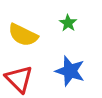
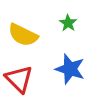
blue star: moved 2 px up
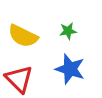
green star: moved 8 px down; rotated 30 degrees clockwise
yellow semicircle: moved 1 px down
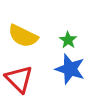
green star: moved 9 px down; rotated 30 degrees counterclockwise
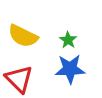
blue star: rotated 20 degrees counterclockwise
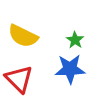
green star: moved 7 px right
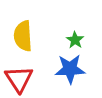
yellow semicircle: rotated 60 degrees clockwise
red triangle: rotated 12 degrees clockwise
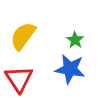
yellow semicircle: rotated 40 degrees clockwise
blue star: rotated 12 degrees clockwise
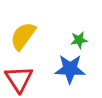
green star: moved 4 px right; rotated 30 degrees clockwise
blue star: rotated 8 degrees counterclockwise
